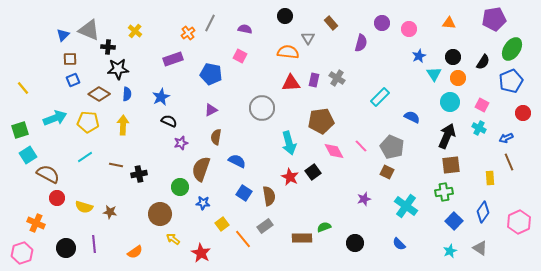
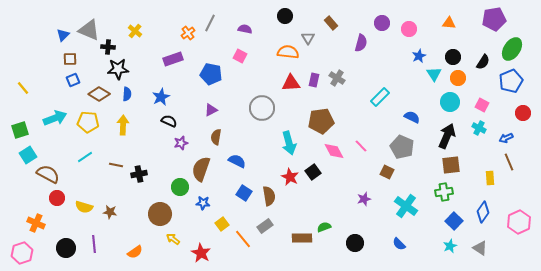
gray pentagon at (392, 147): moved 10 px right
cyan star at (450, 251): moved 5 px up
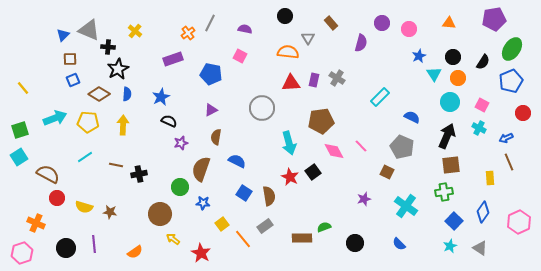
black star at (118, 69): rotated 25 degrees counterclockwise
cyan square at (28, 155): moved 9 px left, 2 px down
